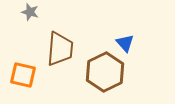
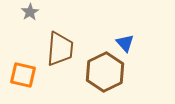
gray star: rotated 24 degrees clockwise
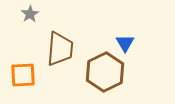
gray star: moved 2 px down
blue triangle: rotated 12 degrees clockwise
orange square: rotated 16 degrees counterclockwise
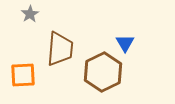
brown hexagon: moved 2 px left
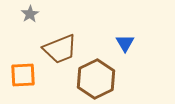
brown trapezoid: rotated 63 degrees clockwise
brown hexagon: moved 7 px left, 7 px down
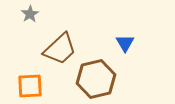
brown trapezoid: rotated 21 degrees counterclockwise
orange square: moved 7 px right, 11 px down
brown hexagon: rotated 12 degrees clockwise
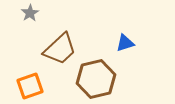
gray star: moved 1 px up
blue triangle: rotated 42 degrees clockwise
orange square: rotated 16 degrees counterclockwise
